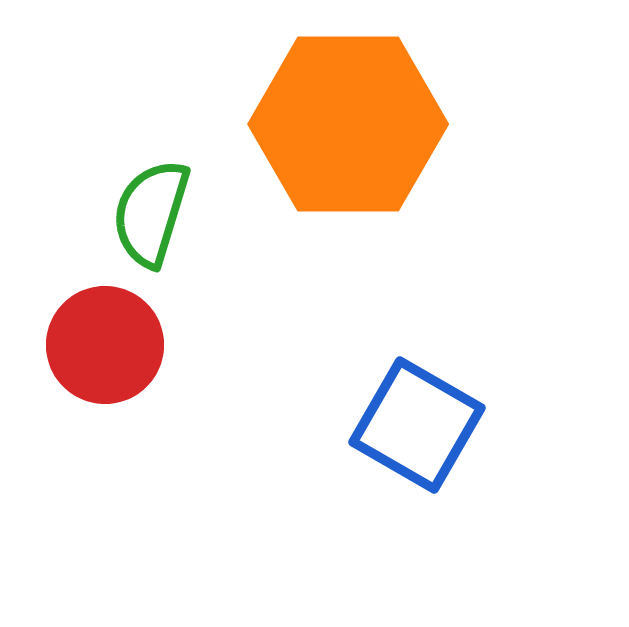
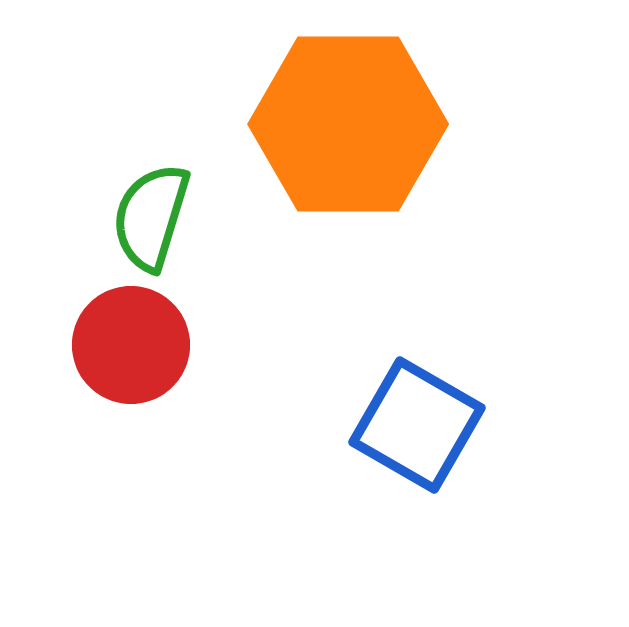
green semicircle: moved 4 px down
red circle: moved 26 px right
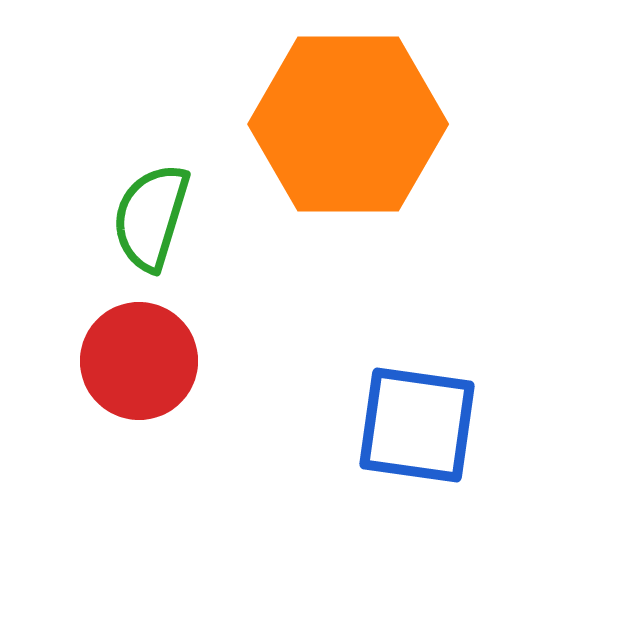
red circle: moved 8 px right, 16 px down
blue square: rotated 22 degrees counterclockwise
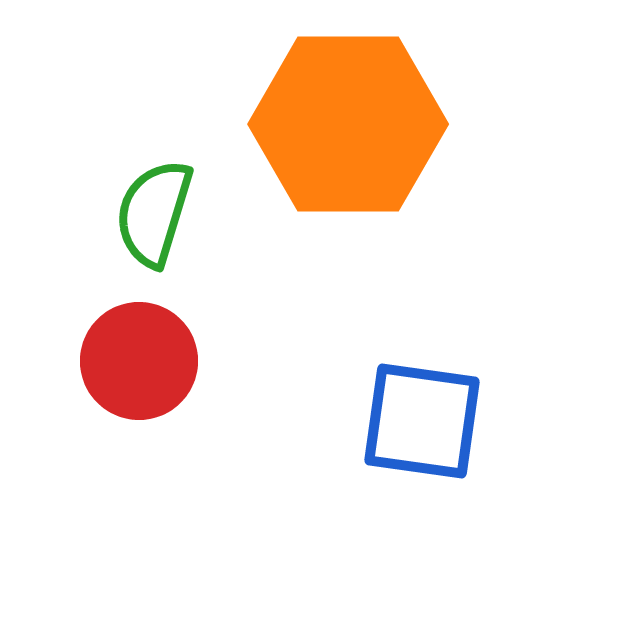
green semicircle: moved 3 px right, 4 px up
blue square: moved 5 px right, 4 px up
